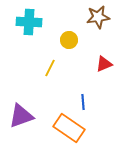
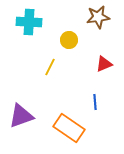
yellow line: moved 1 px up
blue line: moved 12 px right
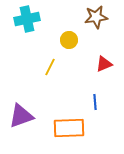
brown star: moved 2 px left
cyan cross: moved 2 px left, 3 px up; rotated 15 degrees counterclockwise
orange rectangle: rotated 36 degrees counterclockwise
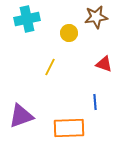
yellow circle: moved 7 px up
red triangle: rotated 42 degrees clockwise
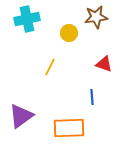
blue line: moved 3 px left, 5 px up
purple triangle: rotated 16 degrees counterclockwise
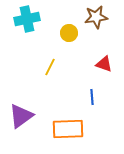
orange rectangle: moved 1 px left, 1 px down
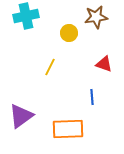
cyan cross: moved 1 px left, 3 px up
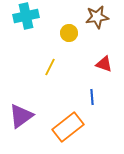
brown star: moved 1 px right
orange rectangle: moved 2 px up; rotated 36 degrees counterclockwise
